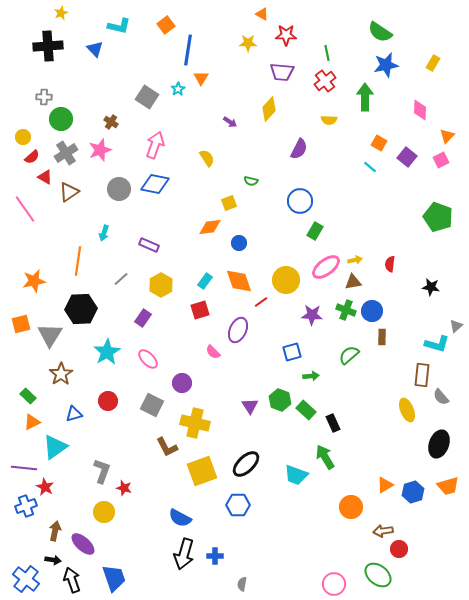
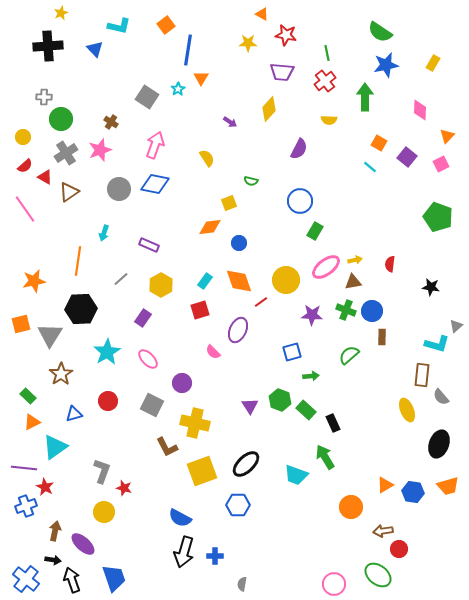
red star at (286, 35): rotated 10 degrees clockwise
red semicircle at (32, 157): moved 7 px left, 9 px down
pink square at (441, 160): moved 4 px down
blue hexagon at (413, 492): rotated 25 degrees clockwise
black arrow at (184, 554): moved 2 px up
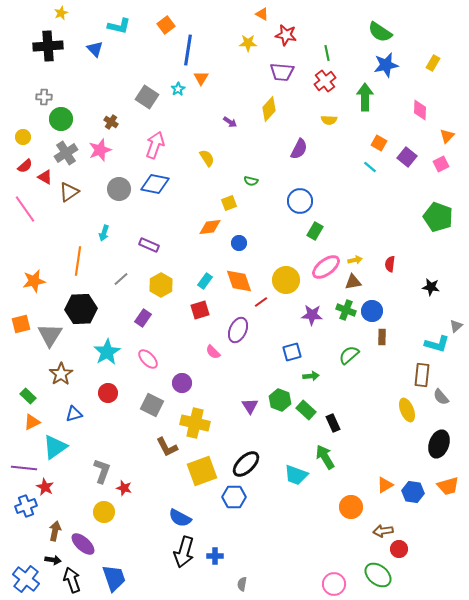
red circle at (108, 401): moved 8 px up
blue hexagon at (238, 505): moved 4 px left, 8 px up
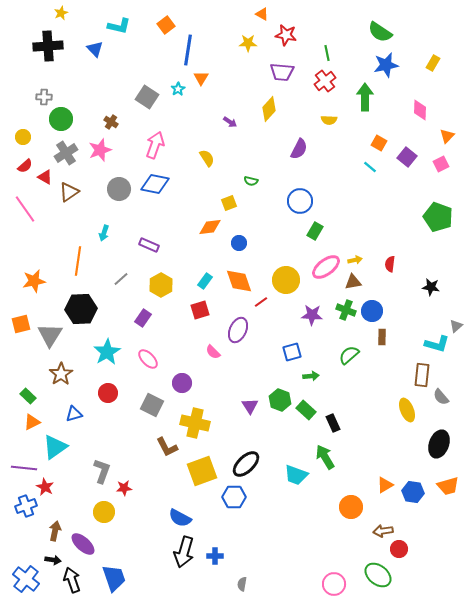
red star at (124, 488): rotated 21 degrees counterclockwise
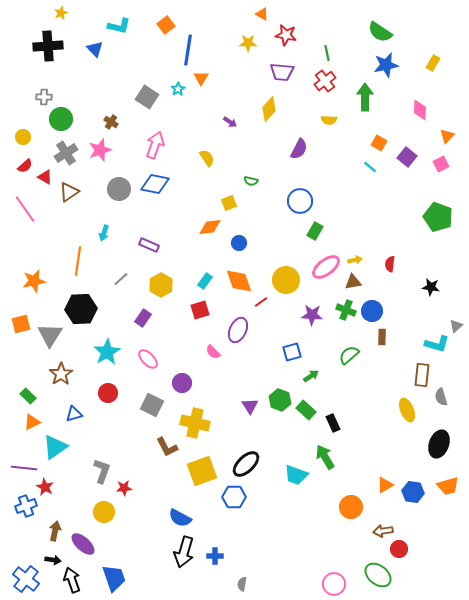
green arrow at (311, 376): rotated 28 degrees counterclockwise
gray semicircle at (441, 397): rotated 24 degrees clockwise
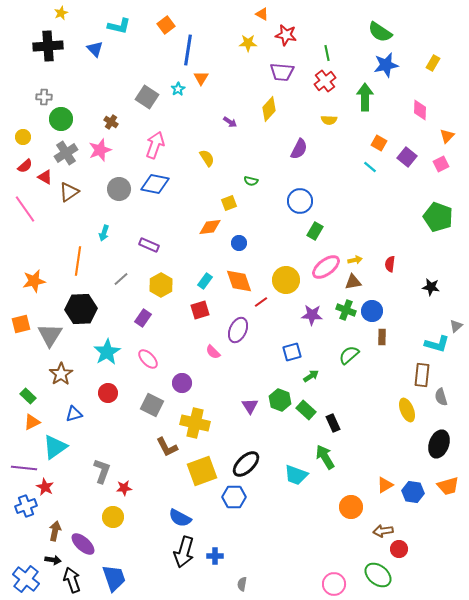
yellow circle at (104, 512): moved 9 px right, 5 px down
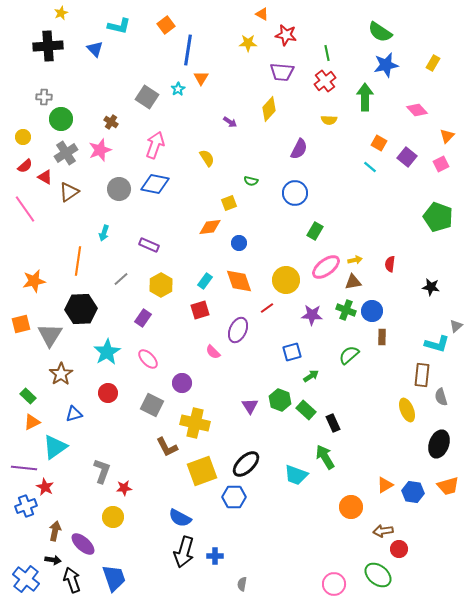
pink diamond at (420, 110): moved 3 px left; rotated 45 degrees counterclockwise
blue circle at (300, 201): moved 5 px left, 8 px up
red line at (261, 302): moved 6 px right, 6 px down
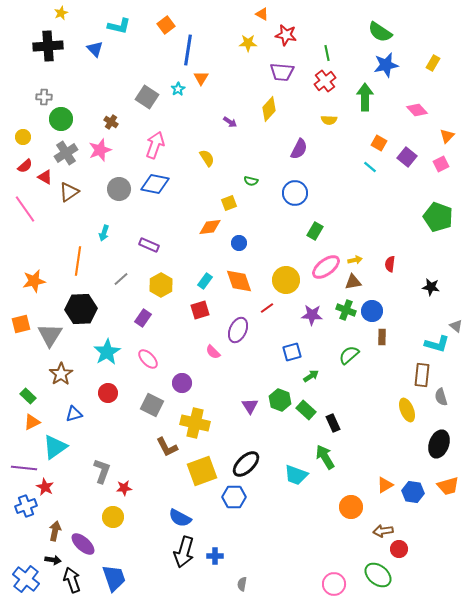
gray triangle at (456, 326): rotated 40 degrees counterclockwise
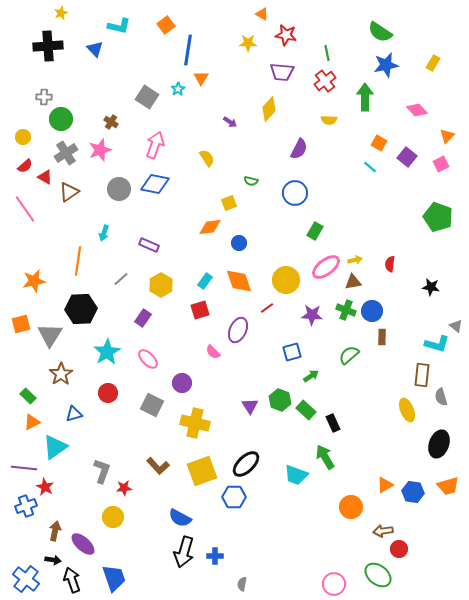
brown L-shape at (167, 447): moved 9 px left, 19 px down; rotated 15 degrees counterclockwise
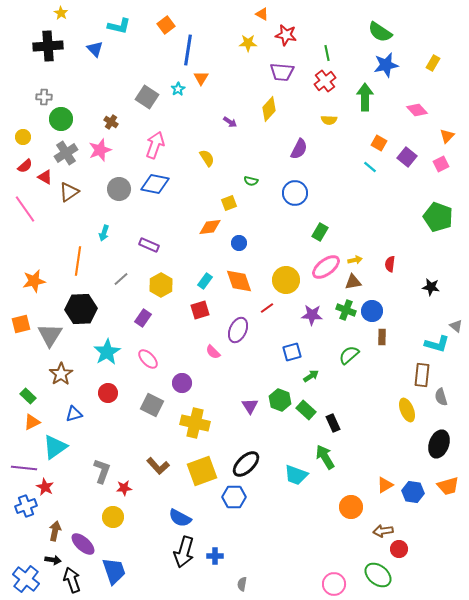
yellow star at (61, 13): rotated 16 degrees counterclockwise
green rectangle at (315, 231): moved 5 px right, 1 px down
blue trapezoid at (114, 578): moved 7 px up
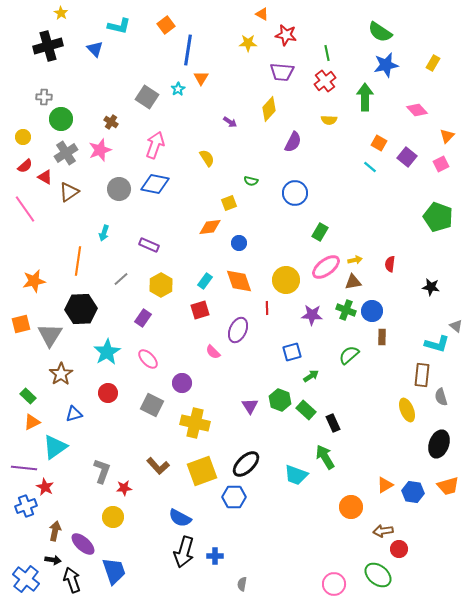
black cross at (48, 46): rotated 12 degrees counterclockwise
purple semicircle at (299, 149): moved 6 px left, 7 px up
red line at (267, 308): rotated 56 degrees counterclockwise
